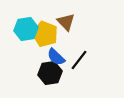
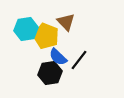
yellow pentagon: moved 1 px right, 2 px down
blue semicircle: moved 2 px right
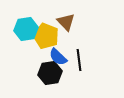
black line: rotated 45 degrees counterclockwise
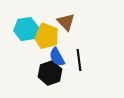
blue semicircle: moved 1 px left; rotated 18 degrees clockwise
black hexagon: rotated 10 degrees counterclockwise
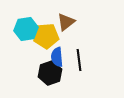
brown triangle: rotated 36 degrees clockwise
yellow pentagon: rotated 25 degrees counterclockwise
blue semicircle: rotated 24 degrees clockwise
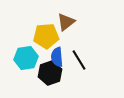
cyan hexagon: moved 29 px down
black line: rotated 25 degrees counterclockwise
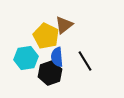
brown triangle: moved 2 px left, 3 px down
yellow pentagon: rotated 30 degrees clockwise
black line: moved 6 px right, 1 px down
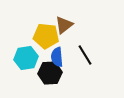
yellow pentagon: rotated 20 degrees counterclockwise
black line: moved 6 px up
black hexagon: rotated 15 degrees clockwise
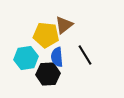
yellow pentagon: moved 1 px up
black hexagon: moved 2 px left, 1 px down
